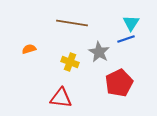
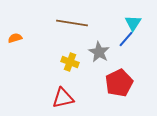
cyan triangle: moved 2 px right
blue line: rotated 30 degrees counterclockwise
orange semicircle: moved 14 px left, 11 px up
red triangle: moved 2 px right; rotated 20 degrees counterclockwise
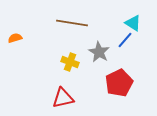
cyan triangle: rotated 30 degrees counterclockwise
blue line: moved 1 px left, 1 px down
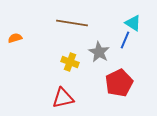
blue line: rotated 18 degrees counterclockwise
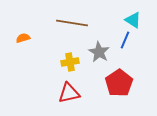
cyan triangle: moved 3 px up
orange semicircle: moved 8 px right
yellow cross: rotated 30 degrees counterclockwise
red pentagon: rotated 8 degrees counterclockwise
red triangle: moved 6 px right, 5 px up
